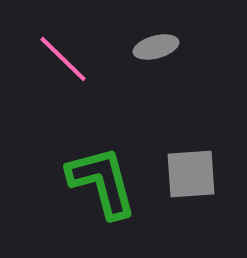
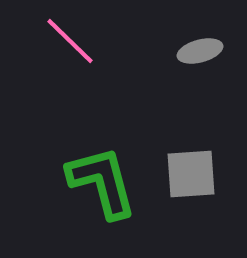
gray ellipse: moved 44 px right, 4 px down
pink line: moved 7 px right, 18 px up
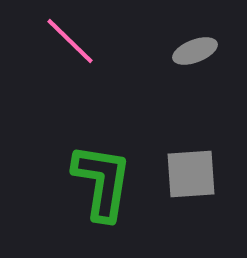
gray ellipse: moved 5 px left; rotated 6 degrees counterclockwise
green L-shape: rotated 24 degrees clockwise
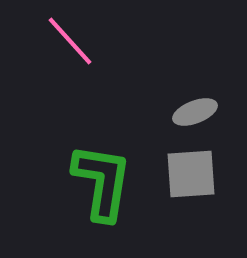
pink line: rotated 4 degrees clockwise
gray ellipse: moved 61 px down
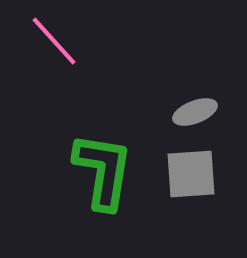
pink line: moved 16 px left
green L-shape: moved 1 px right, 11 px up
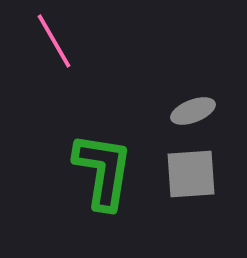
pink line: rotated 12 degrees clockwise
gray ellipse: moved 2 px left, 1 px up
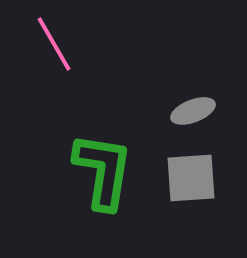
pink line: moved 3 px down
gray square: moved 4 px down
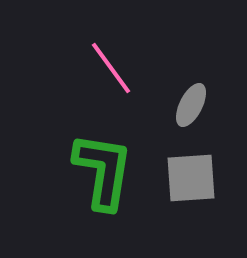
pink line: moved 57 px right, 24 px down; rotated 6 degrees counterclockwise
gray ellipse: moved 2 px left, 6 px up; rotated 42 degrees counterclockwise
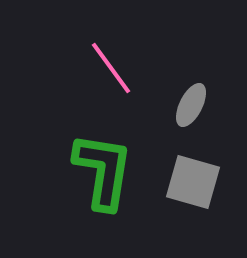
gray square: moved 2 px right, 4 px down; rotated 20 degrees clockwise
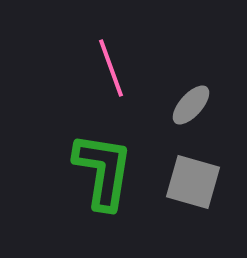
pink line: rotated 16 degrees clockwise
gray ellipse: rotated 15 degrees clockwise
